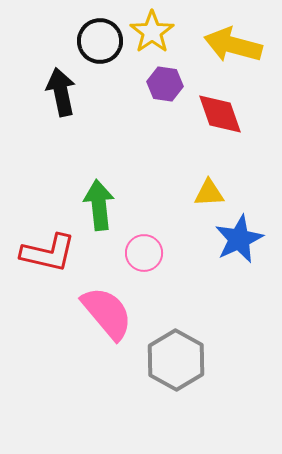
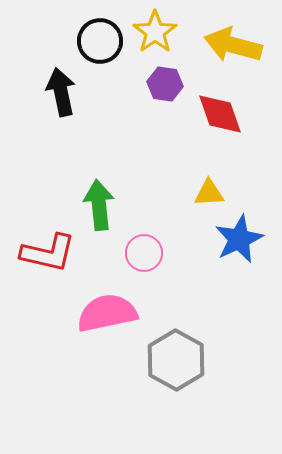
yellow star: moved 3 px right
pink semicircle: rotated 62 degrees counterclockwise
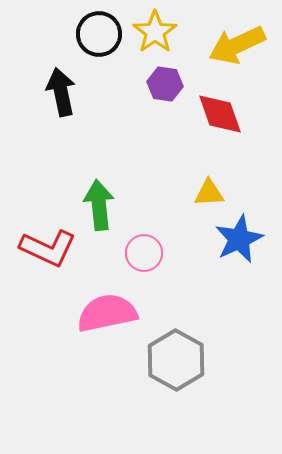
black circle: moved 1 px left, 7 px up
yellow arrow: moved 4 px right; rotated 40 degrees counterclockwise
red L-shape: moved 5 px up; rotated 12 degrees clockwise
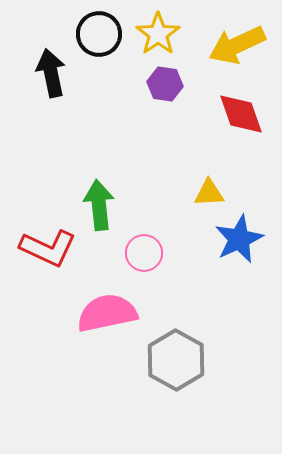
yellow star: moved 3 px right, 2 px down
black arrow: moved 10 px left, 19 px up
red diamond: moved 21 px right
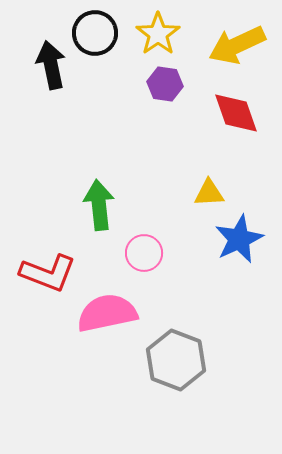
black circle: moved 4 px left, 1 px up
black arrow: moved 8 px up
red diamond: moved 5 px left, 1 px up
red L-shape: moved 25 px down; rotated 4 degrees counterclockwise
gray hexagon: rotated 8 degrees counterclockwise
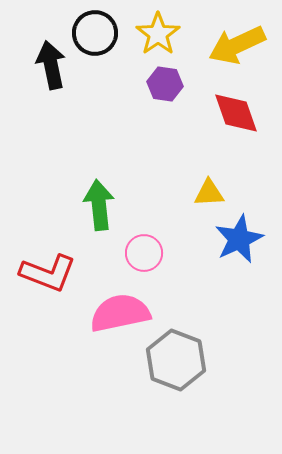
pink semicircle: moved 13 px right
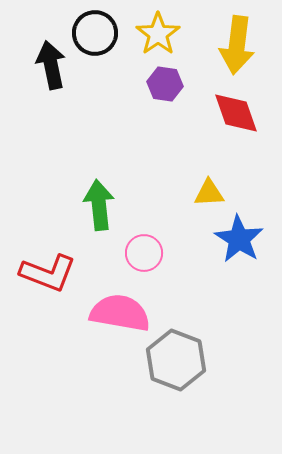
yellow arrow: rotated 58 degrees counterclockwise
blue star: rotated 15 degrees counterclockwise
pink semicircle: rotated 22 degrees clockwise
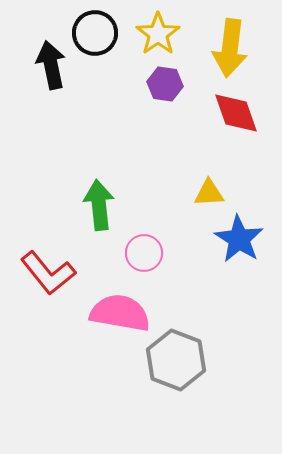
yellow arrow: moved 7 px left, 3 px down
red L-shape: rotated 30 degrees clockwise
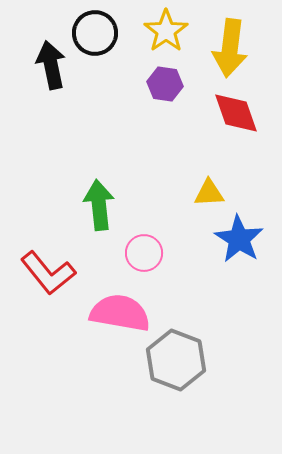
yellow star: moved 8 px right, 3 px up
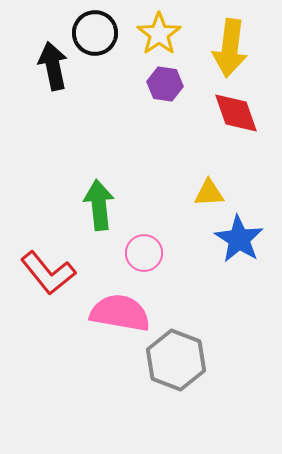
yellow star: moved 7 px left, 3 px down
black arrow: moved 2 px right, 1 px down
